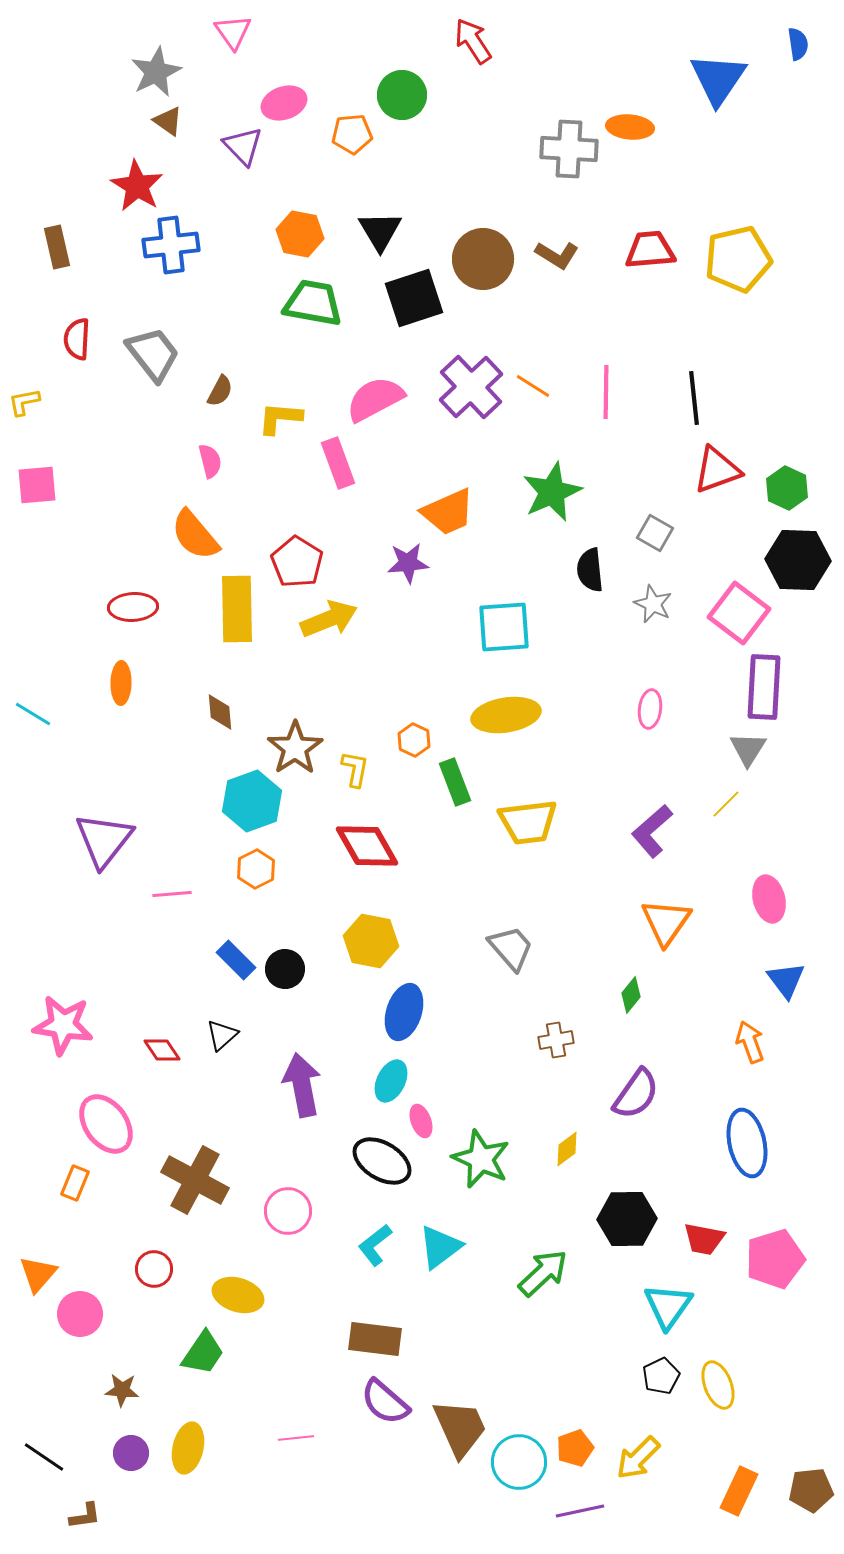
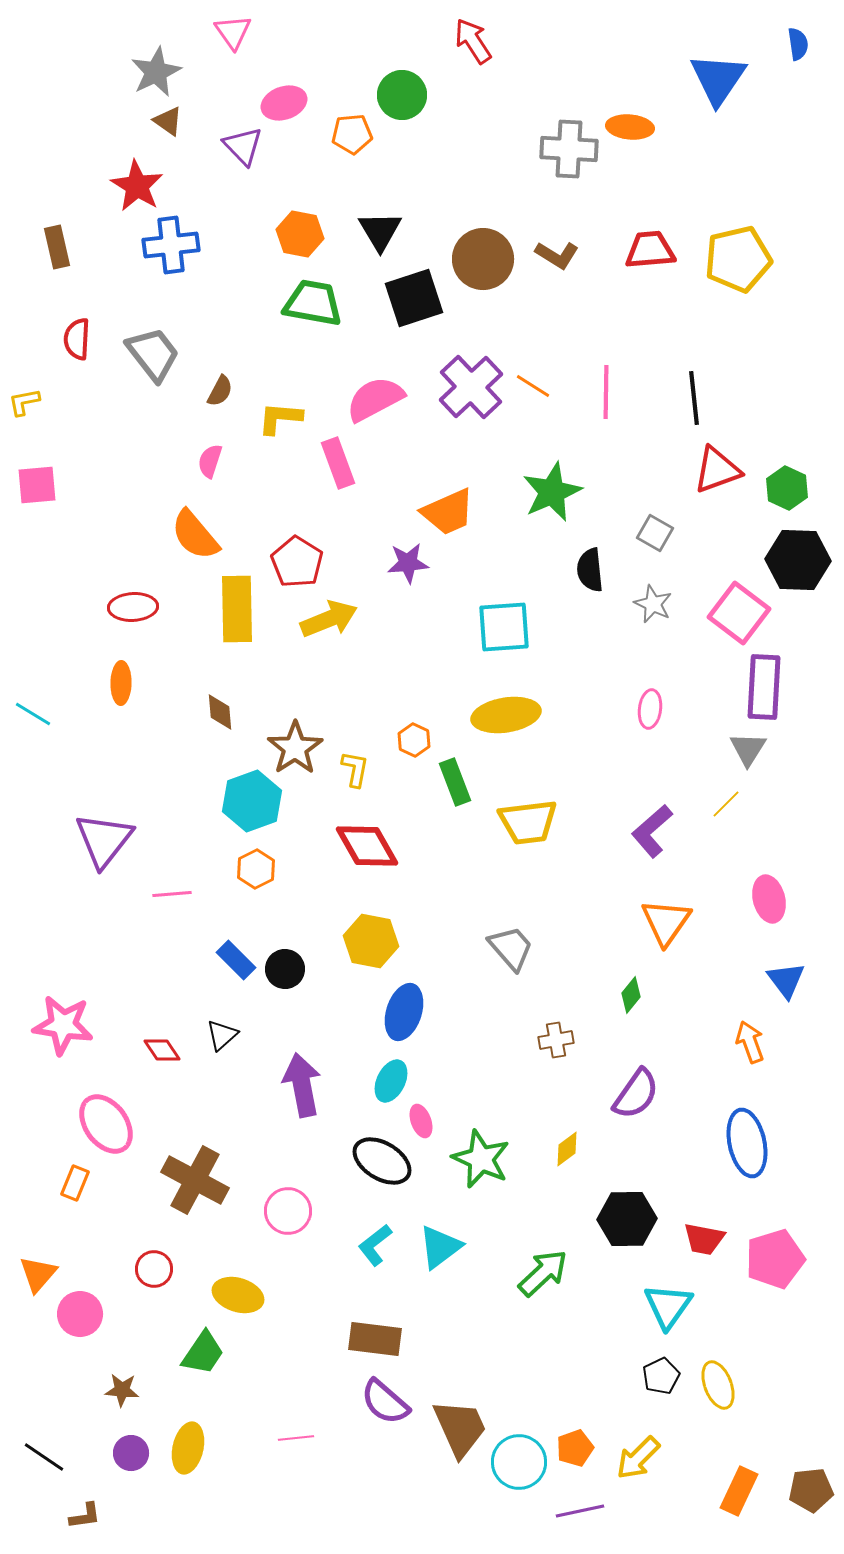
pink semicircle at (210, 461): rotated 148 degrees counterclockwise
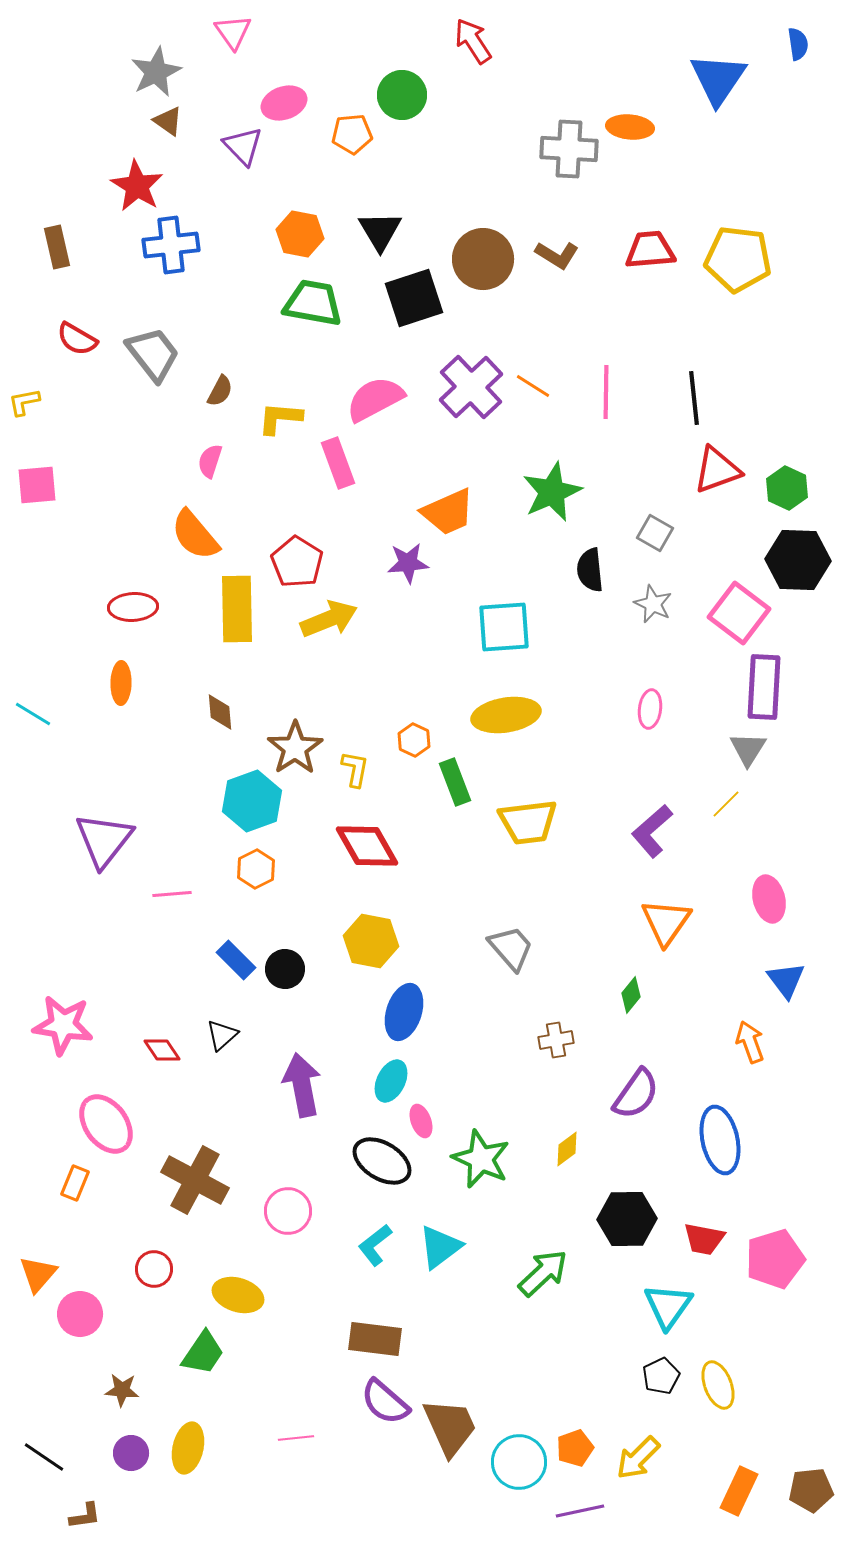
yellow pentagon at (738, 259): rotated 20 degrees clockwise
red semicircle at (77, 339): rotated 63 degrees counterclockwise
blue ellipse at (747, 1143): moved 27 px left, 3 px up
brown trapezoid at (460, 1428): moved 10 px left, 1 px up
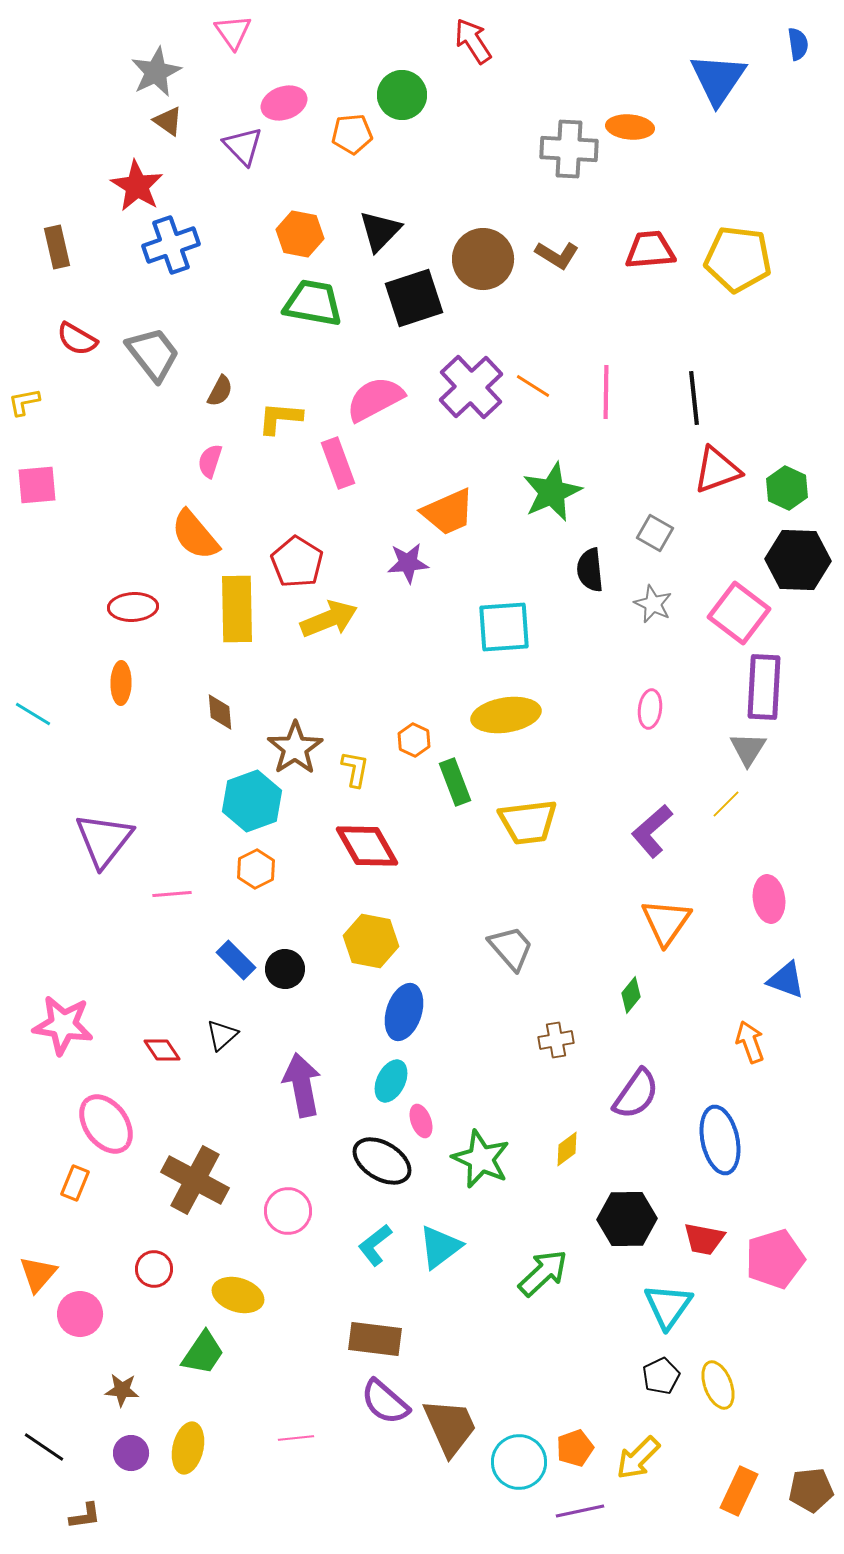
black triangle at (380, 231): rotated 15 degrees clockwise
blue cross at (171, 245): rotated 12 degrees counterclockwise
pink ellipse at (769, 899): rotated 6 degrees clockwise
blue triangle at (786, 980): rotated 33 degrees counterclockwise
black line at (44, 1457): moved 10 px up
